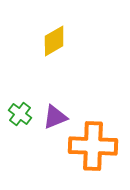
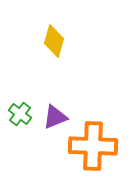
yellow diamond: rotated 44 degrees counterclockwise
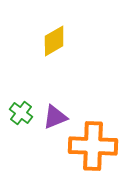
yellow diamond: rotated 44 degrees clockwise
green cross: moved 1 px right, 1 px up
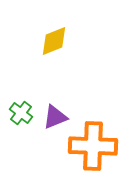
yellow diamond: rotated 8 degrees clockwise
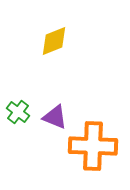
green cross: moved 3 px left, 1 px up
purple triangle: rotated 44 degrees clockwise
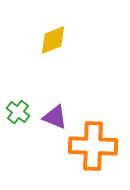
yellow diamond: moved 1 px left, 1 px up
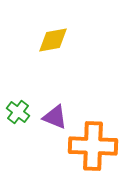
yellow diamond: rotated 12 degrees clockwise
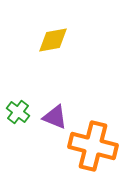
orange cross: rotated 12 degrees clockwise
